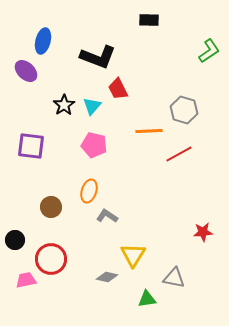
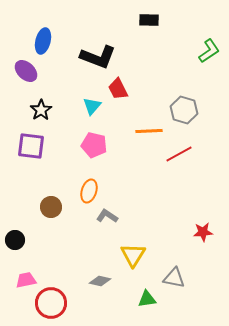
black star: moved 23 px left, 5 px down
red circle: moved 44 px down
gray diamond: moved 7 px left, 4 px down
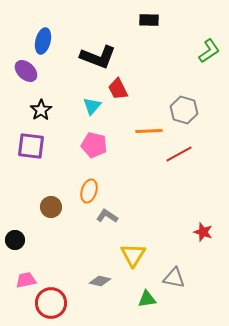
red star: rotated 24 degrees clockwise
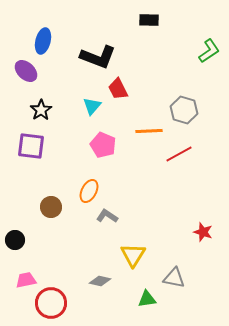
pink pentagon: moved 9 px right; rotated 10 degrees clockwise
orange ellipse: rotated 10 degrees clockwise
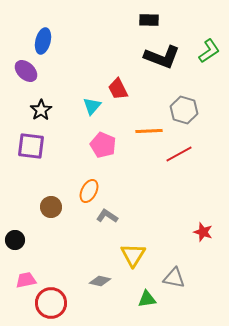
black L-shape: moved 64 px right
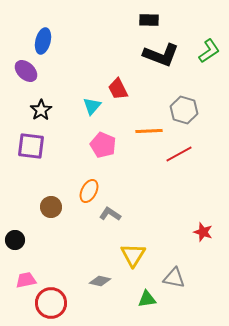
black L-shape: moved 1 px left, 2 px up
gray L-shape: moved 3 px right, 2 px up
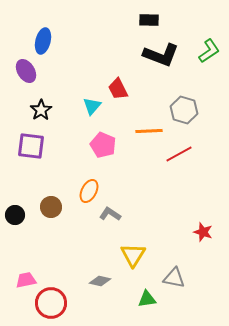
purple ellipse: rotated 15 degrees clockwise
black circle: moved 25 px up
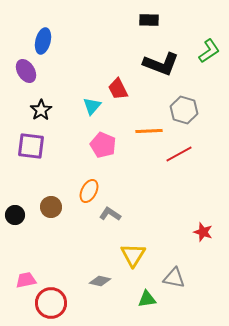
black L-shape: moved 9 px down
